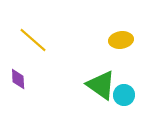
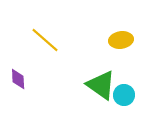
yellow line: moved 12 px right
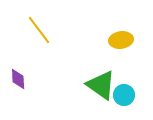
yellow line: moved 6 px left, 10 px up; rotated 12 degrees clockwise
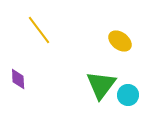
yellow ellipse: moved 1 px left, 1 px down; rotated 45 degrees clockwise
green triangle: rotated 32 degrees clockwise
cyan circle: moved 4 px right
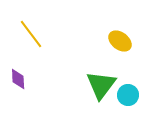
yellow line: moved 8 px left, 4 px down
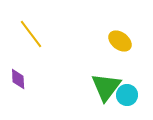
green triangle: moved 5 px right, 2 px down
cyan circle: moved 1 px left
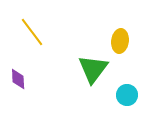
yellow line: moved 1 px right, 2 px up
yellow ellipse: rotated 60 degrees clockwise
green triangle: moved 13 px left, 18 px up
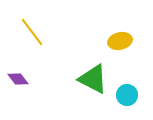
yellow ellipse: rotated 70 degrees clockwise
green triangle: moved 10 px down; rotated 40 degrees counterclockwise
purple diamond: rotated 35 degrees counterclockwise
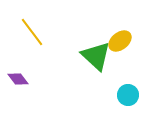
yellow ellipse: rotated 25 degrees counterclockwise
green triangle: moved 3 px right, 23 px up; rotated 16 degrees clockwise
cyan circle: moved 1 px right
